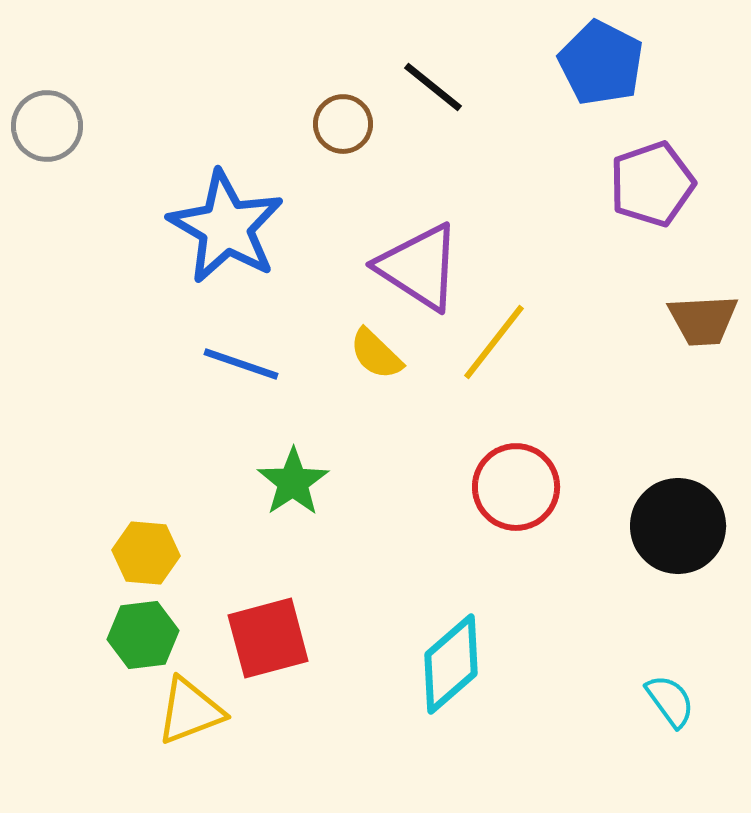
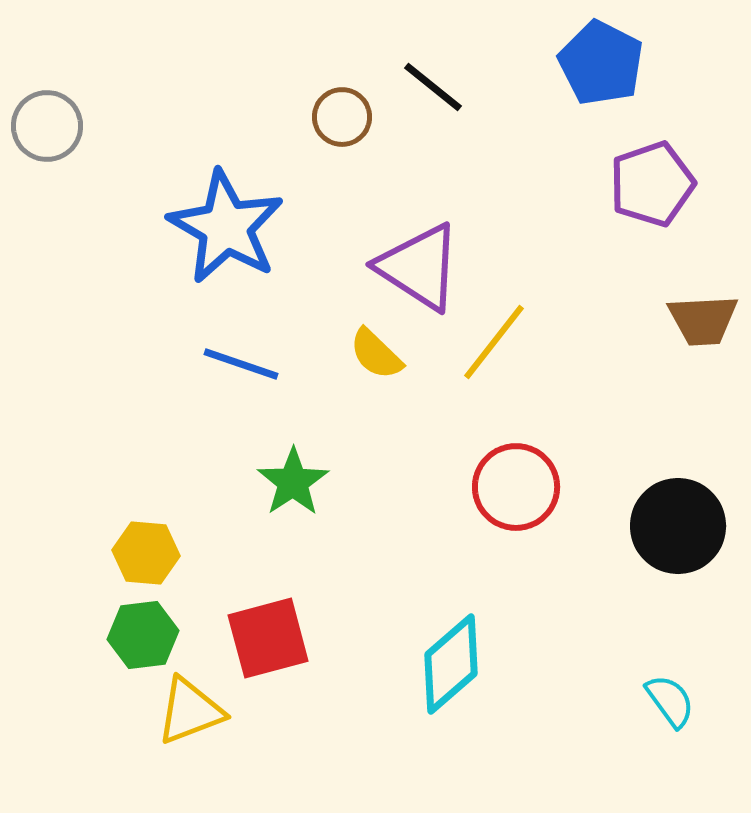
brown circle: moved 1 px left, 7 px up
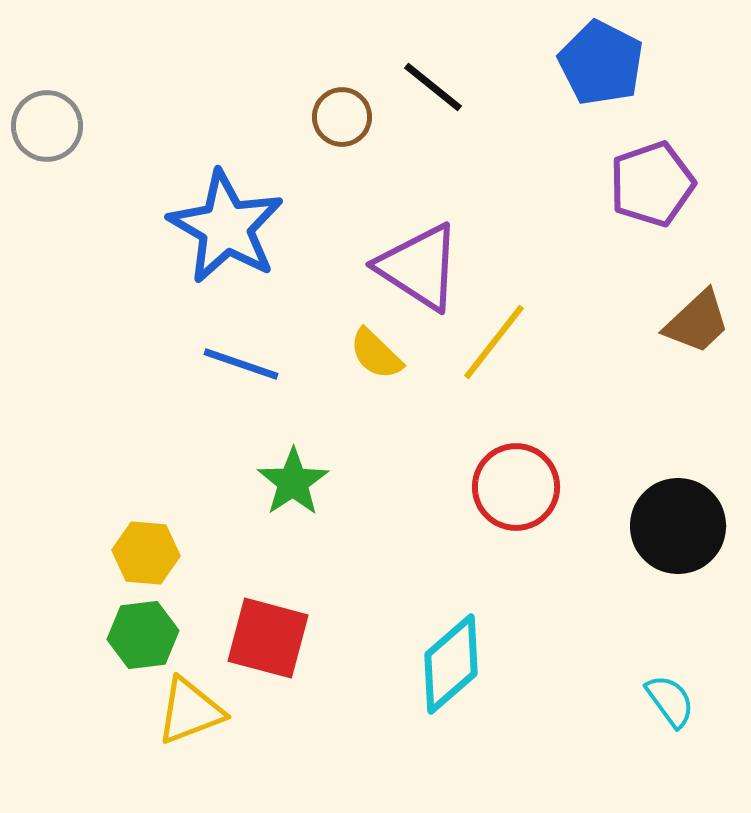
brown trapezoid: moved 6 px left, 2 px down; rotated 40 degrees counterclockwise
red square: rotated 30 degrees clockwise
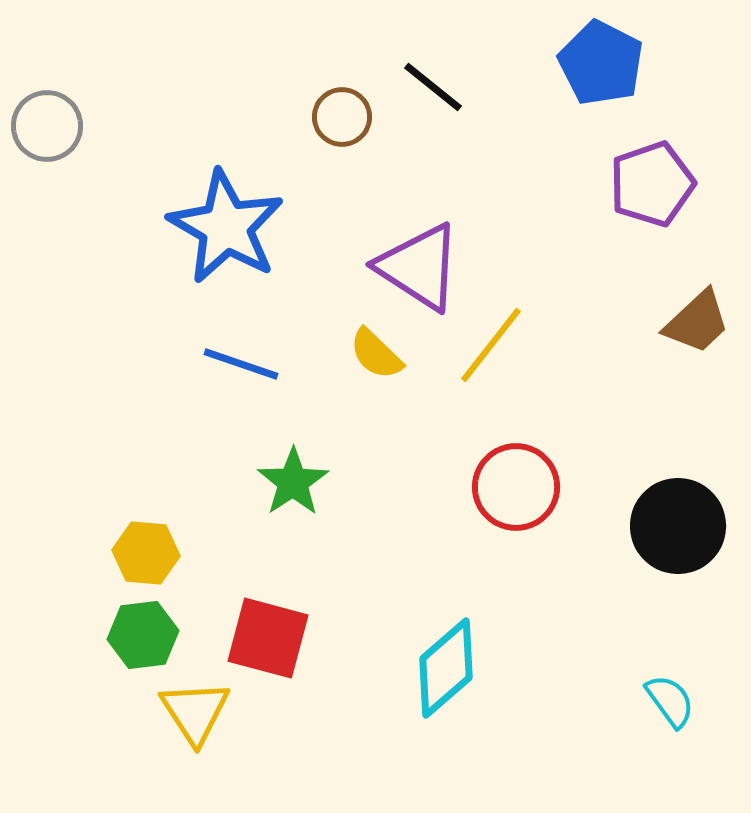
yellow line: moved 3 px left, 3 px down
cyan diamond: moved 5 px left, 4 px down
yellow triangle: moved 5 px right, 1 px down; rotated 42 degrees counterclockwise
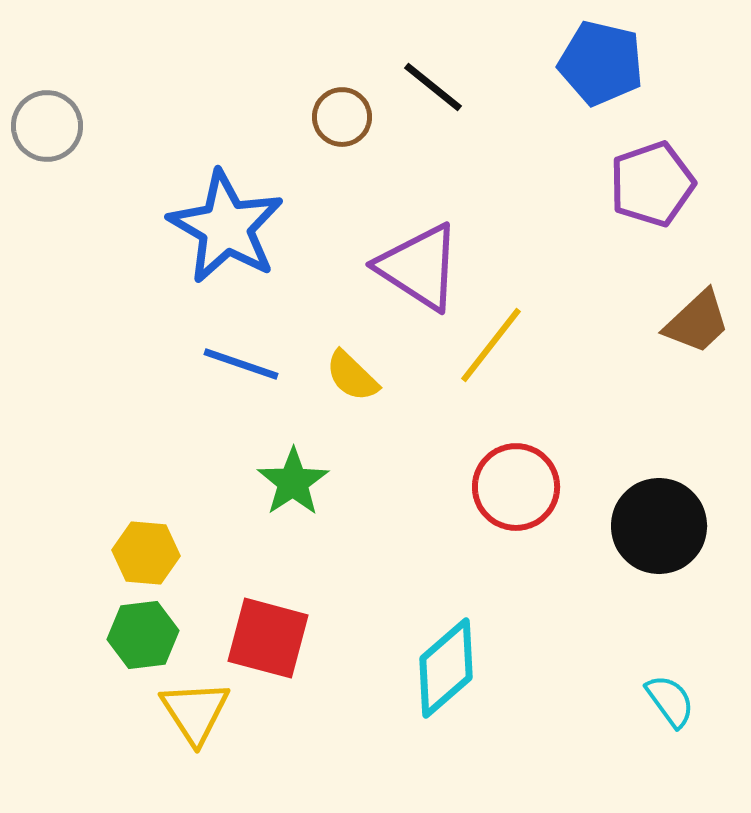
blue pentagon: rotated 14 degrees counterclockwise
yellow semicircle: moved 24 px left, 22 px down
black circle: moved 19 px left
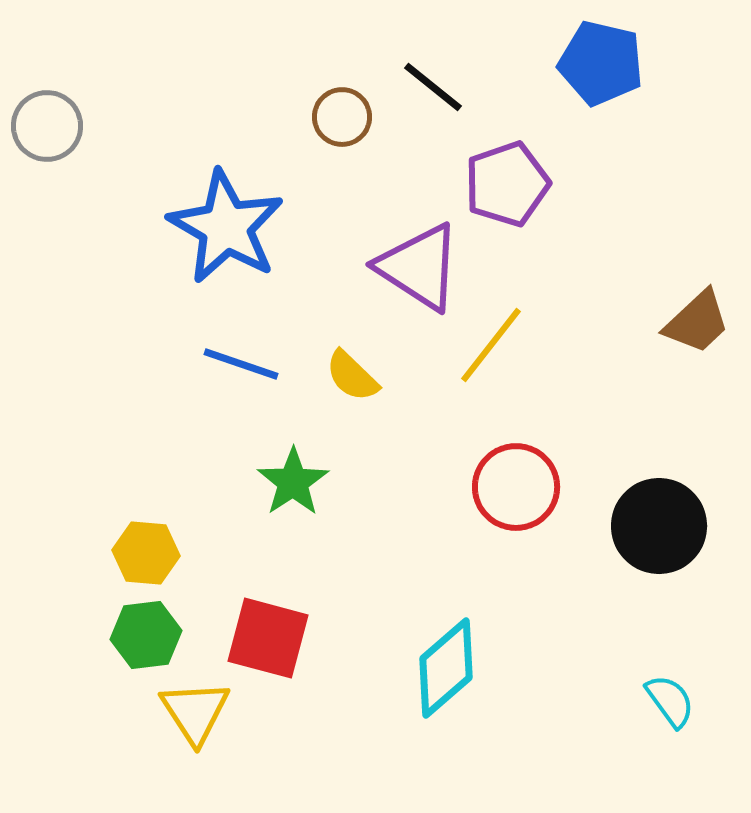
purple pentagon: moved 145 px left
green hexagon: moved 3 px right
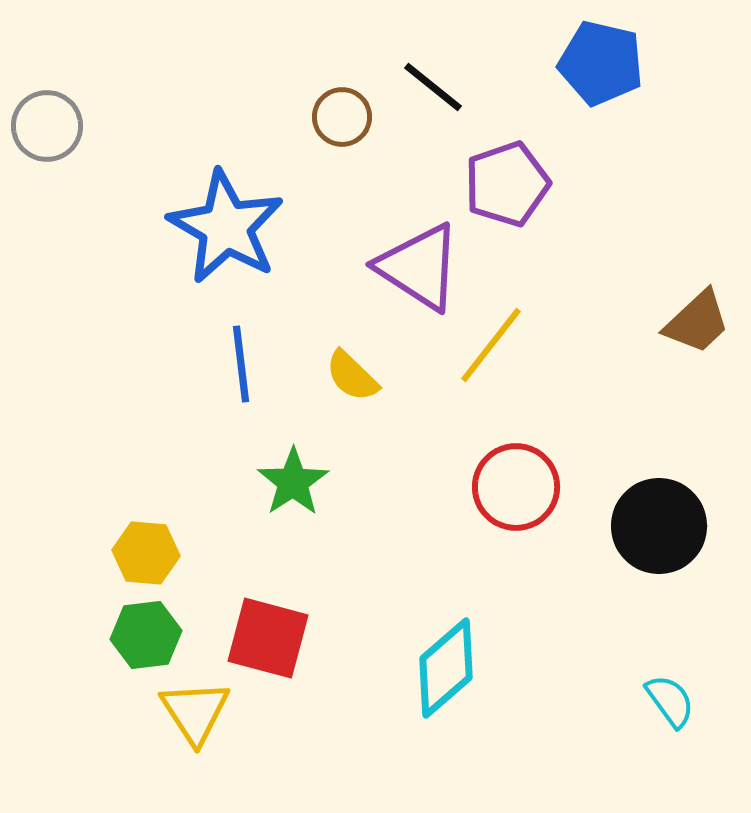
blue line: rotated 64 degrees clockwise
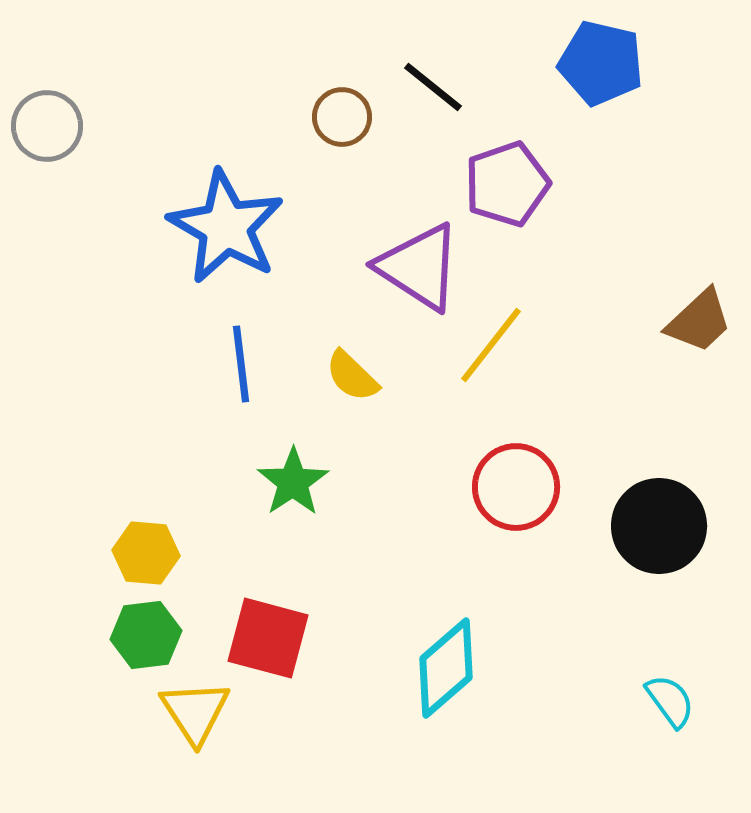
brown trapezoid: moved 2 px right, 1 px up
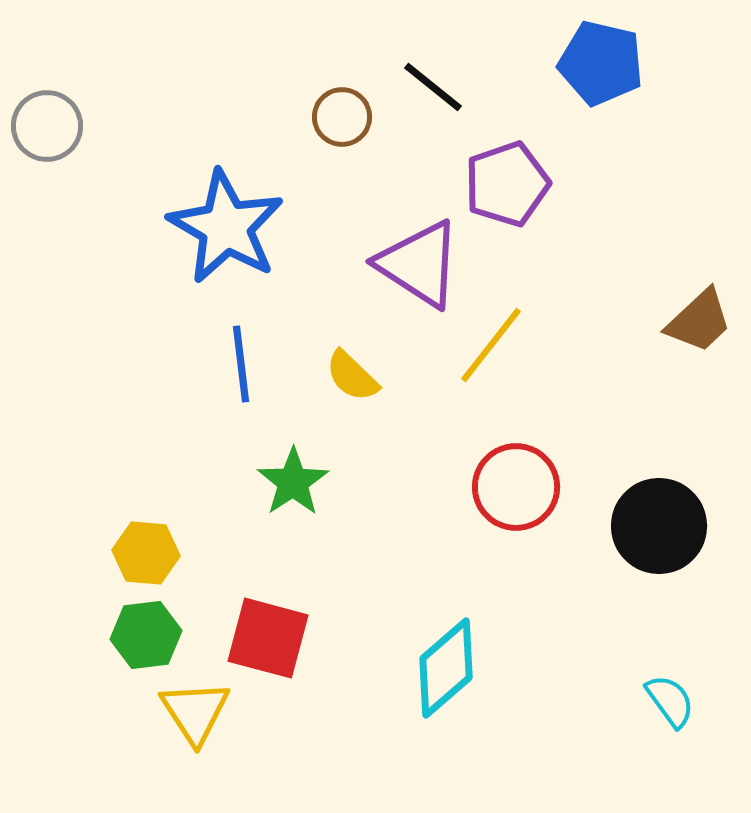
purple triangle: moved 3 px up
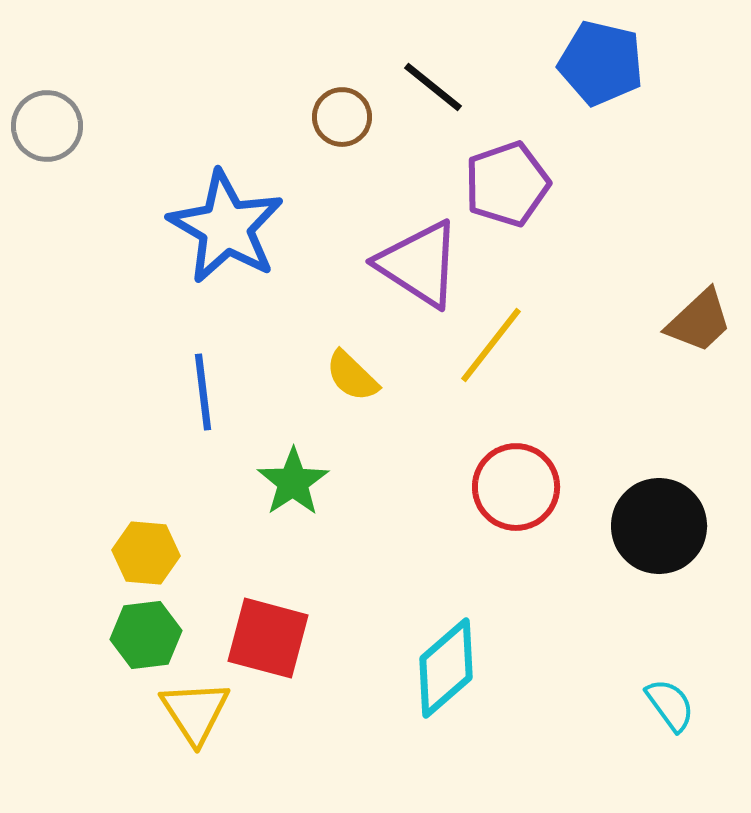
blue line: moved 38 px left, 28 px down
cyan semicircle: moved 4 px down
